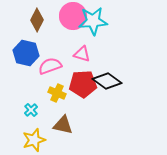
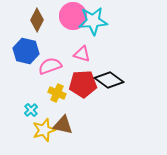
blue hexagon: moved 2 px up
black diamond: moved 2 px right, 1 px up
yellow star: moved 10 px right, 10 px up
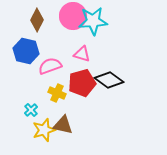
red pentagon: moved 1 px left, 1 px up; rotated 12 degrees counterclockwise
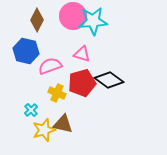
brown triangle: moved 1 px up
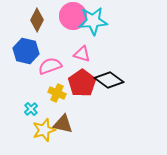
red pentagon: rotated 20 degrees counterclockwise
cyan cross: moved 1 px up
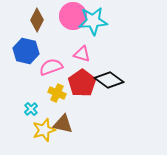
pink semicircle: moved 1 px right, 1 px down
